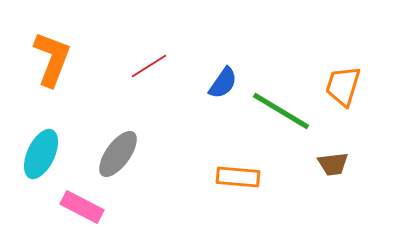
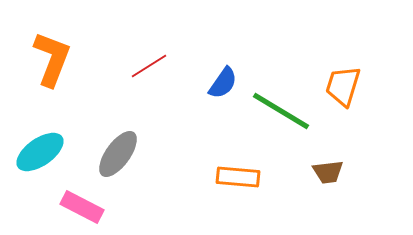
cyan ellipse: moved 1 px left, 2 px up; rotated 30 degrees clockwise
brown trapezoid: moved 5 px left, 8 px down
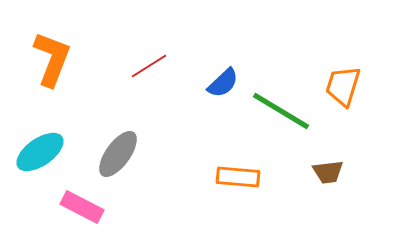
blue semicircle: rotated 12 degrees clockwise
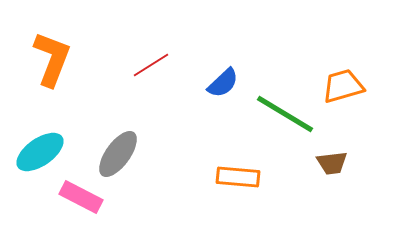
red line: moved 2 px right, 1 px up
orange trapezoid: rotated 57 degrees clockwise
green line: moved 4 px right, 3 px down
brown trapezoid: moved 4 px right, 9 px up
pink rectangle: moved 1 px left, 10 px up
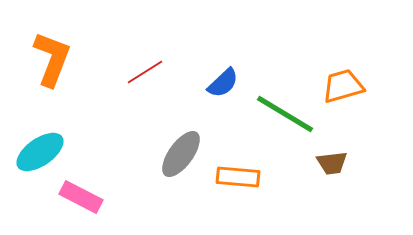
red line: moved 6 px left, 7 px down
gray ellipse: moved 63 px right
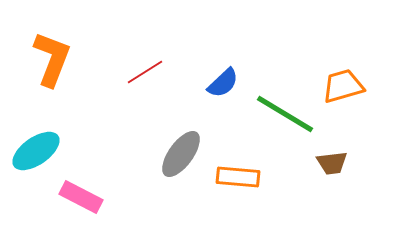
cyan ellipse: moved 4 px left, 1 px up
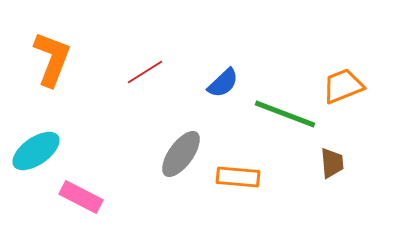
orange trapezoid: rotated 6 degrees counterclockwise
green line: rotated 10 degrees counterclockwise
brown trapezoid: rotated 88 degrees counterclockwise
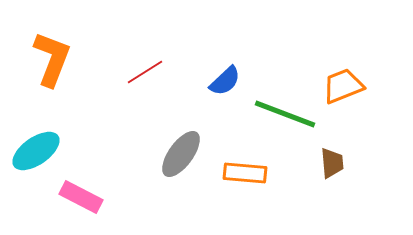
blue semicircle: moved 2 px right, 2 px up
orange rectangle: moved 7 px right, 4 px up
